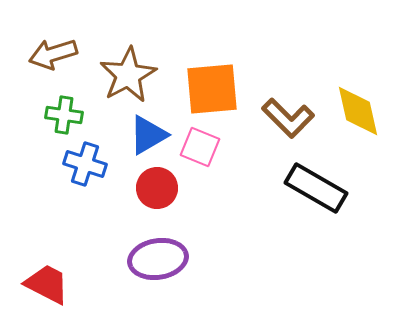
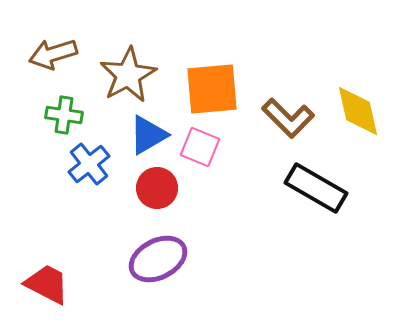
blue cross: moved 4 px right; rotated 33 degrees clockwise
purple ellipse: rotated 18 degrees counterclockwise
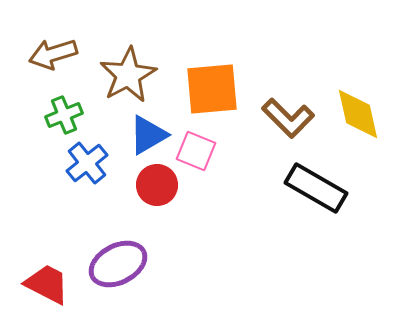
yellow diamond: moved 3 px down
green cross: rotated 30 degrees counterclockwise
pink square: moved 4 px left, 4 px down
blue cross: moved 2 px left, 1 px up
red circle: moved 3 px up
purple ellipse: moved 40 px left, 5 px down
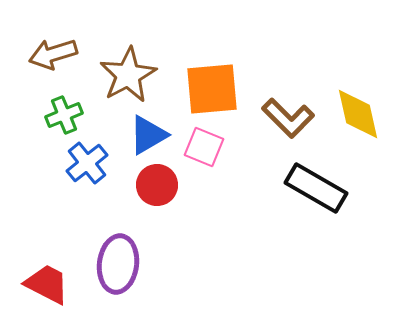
pink square: moved 8 px right, 4 px up
purple ellipse: rotated 56 degrees counterclockwise
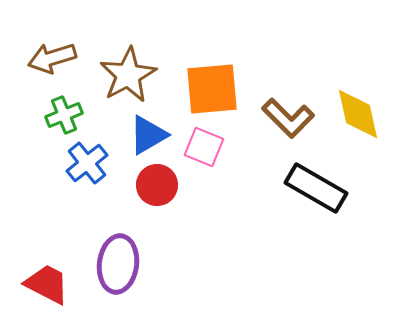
brown arrow: moved 1 px left, 4 px down
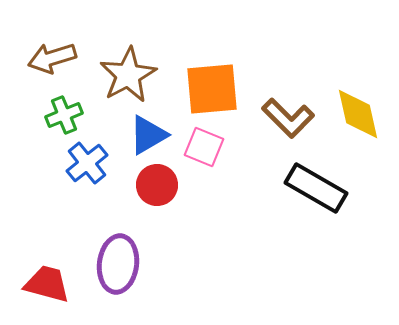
red trapezoid: rotated 12 degrees counterclockwise
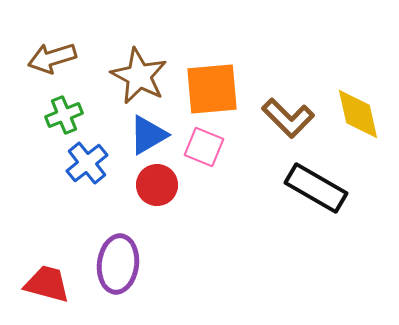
brown star: moved 11 px right, 1 px down; rotated 16 degrees counterclockwise
